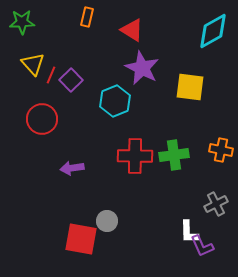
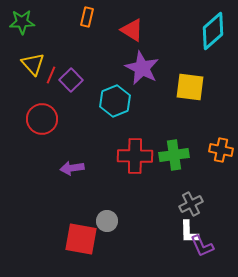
cyan diamond: rotated 12 degrees counterclockwise
gray cross: moved 25 px left
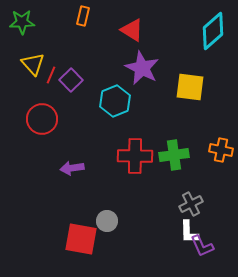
orange rectangle: moved 4 px left, 1 px up
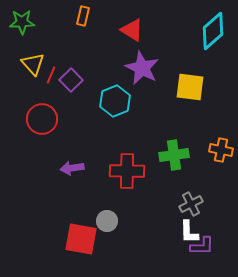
red cross: moved 8 px left, 15 px down
purple L-shape: rotated 65 degrees counterclockwise
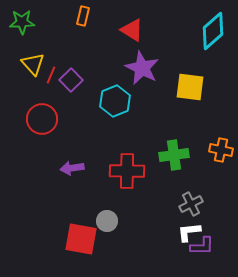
white L-shape: rotated 85 degrees clockwise
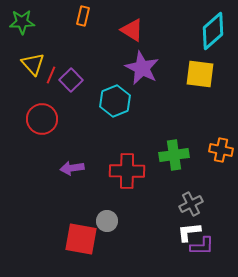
yellow square: moved 10 px right, 13 px up
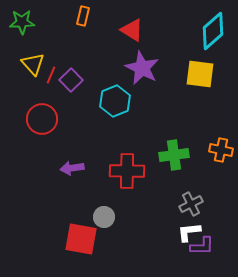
gray circle: moved 3 px left, 4 px up
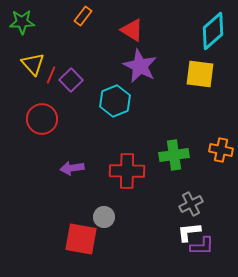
orange rectangle: rotated 24 degrees clockwise
purple star: moved 2 px left, 2 px up
